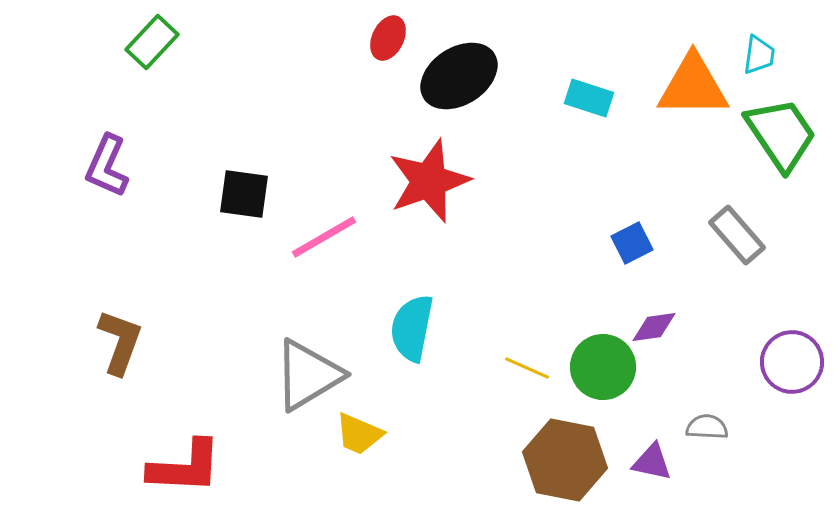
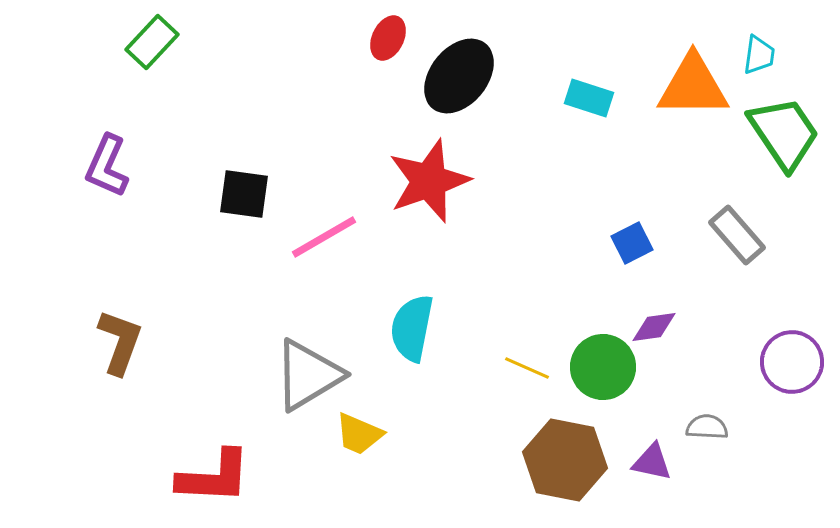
black ellipse: rotated 18 degrees counterclockwise
green trapezoid: moved 3 px right, 1 px up
red L-shape: moved 29 px right, 10 px down
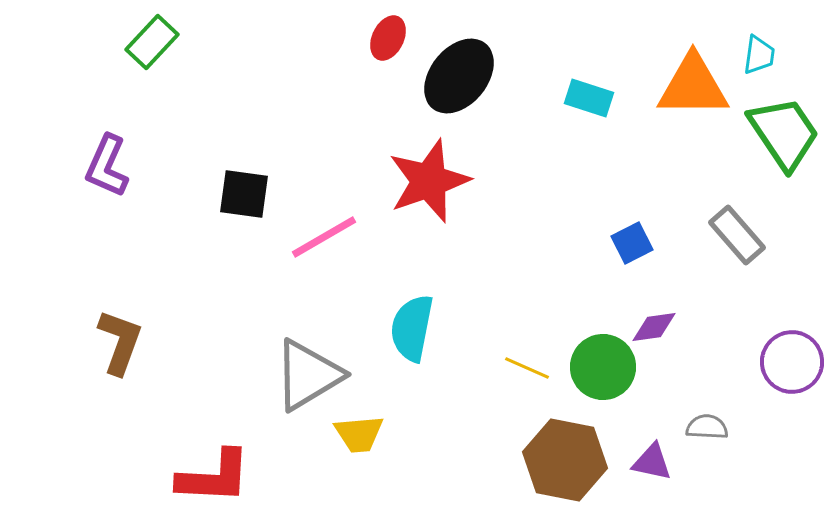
yellow trapezoid: rotated 28 degrees counterclockwise
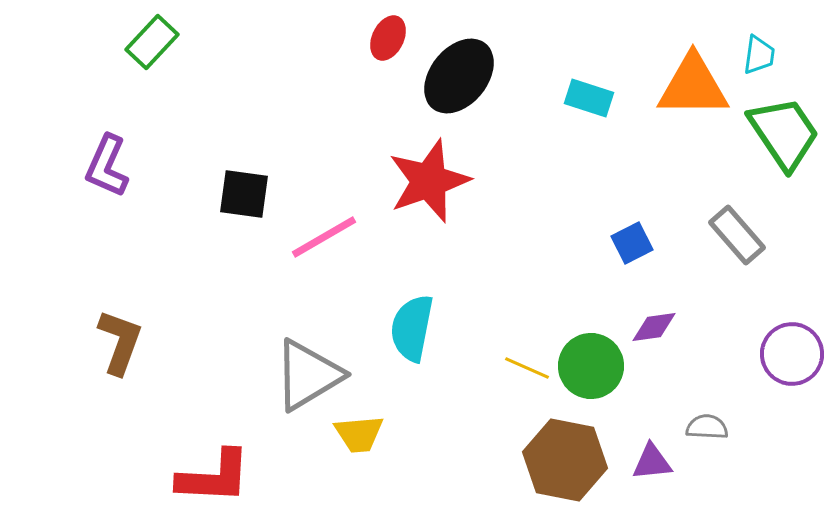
purple circle: moved 8 px up
green circle: moved 12 px left, 1 px up
purple triangle: rotated 18 degrees counterclockwise
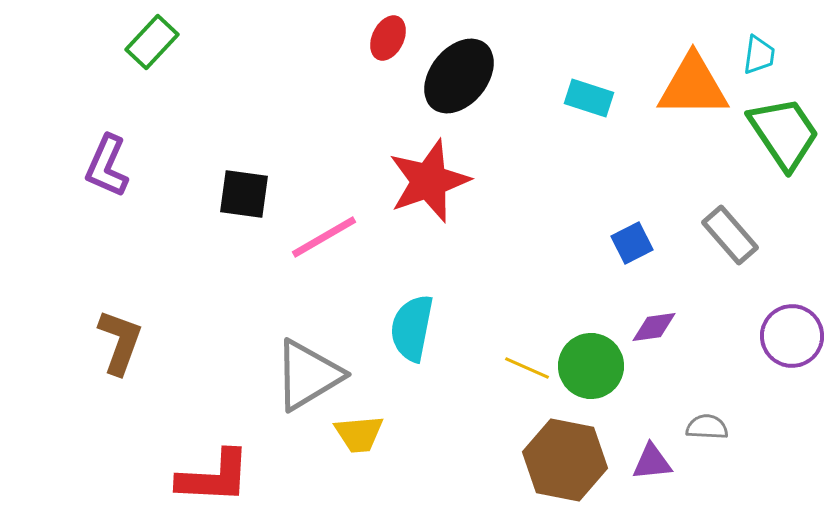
gray rectangle: moved 7 px left
purple circle: moved 18 px up
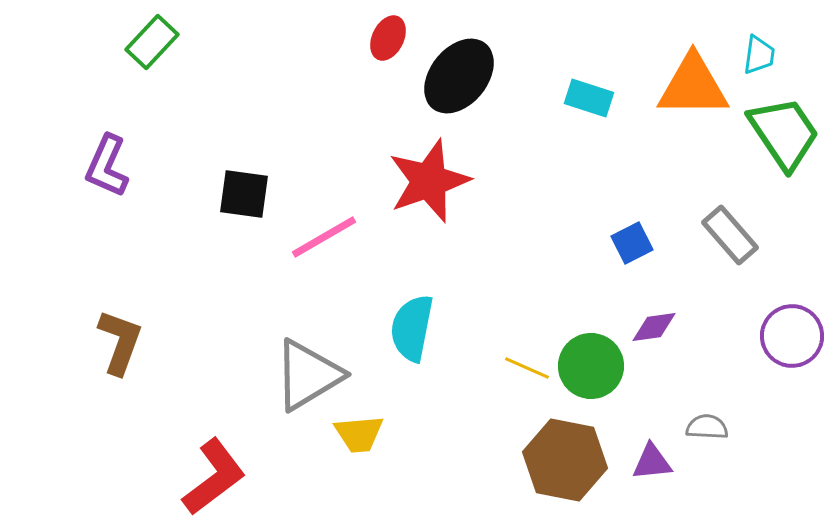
red L-shape: rotated 40 degrees counterclockwise
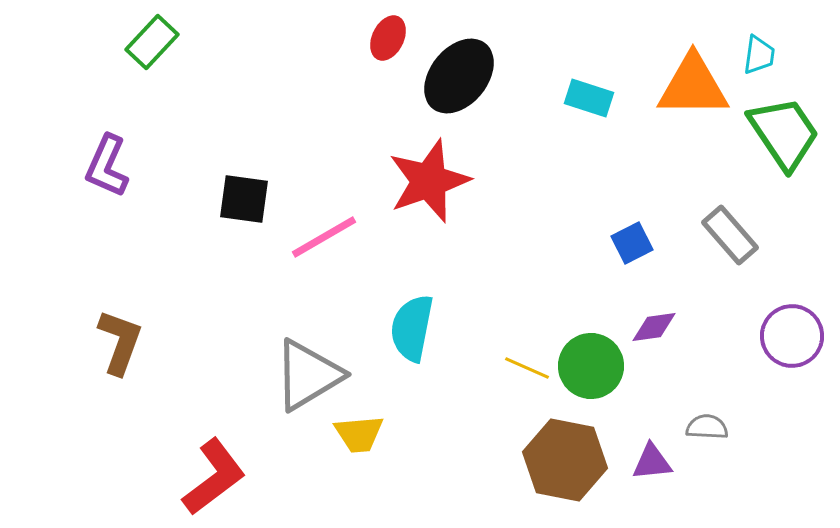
black square: moved 5 px down
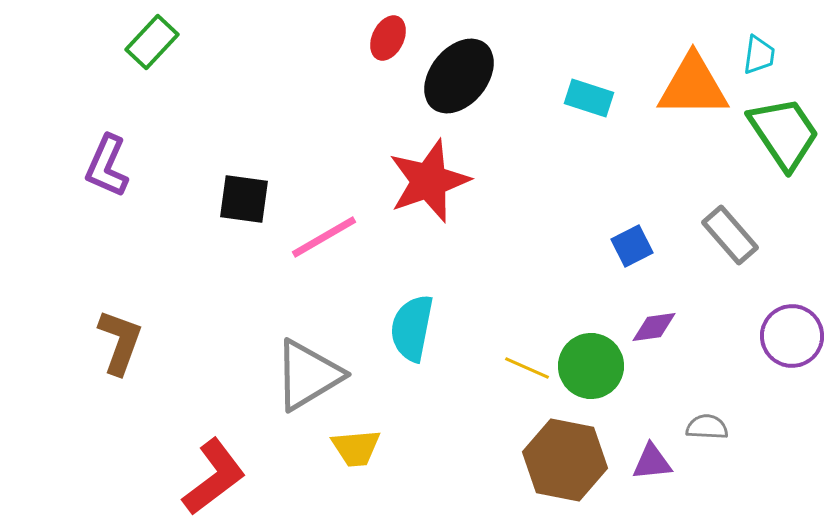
blue square: moved 3 px down
yellow trapezoid: moved 3 px left, 14 px down
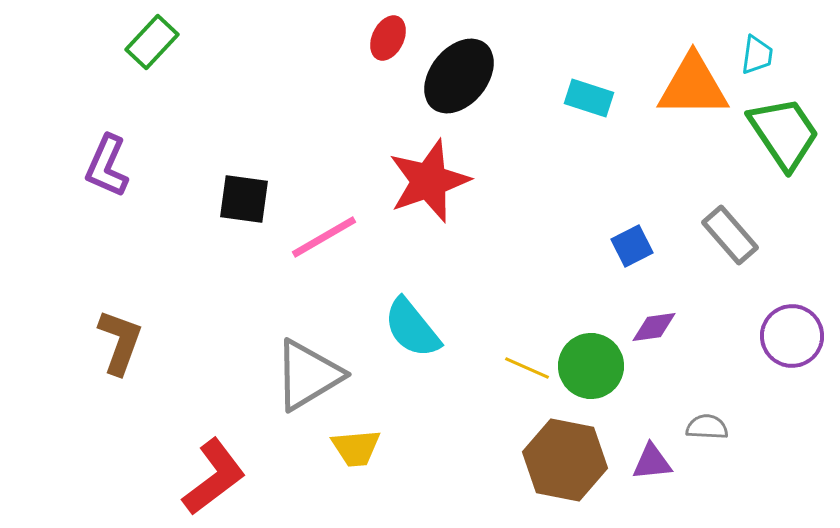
cyan trapezoid: moved 2 px left
cyan semicircle: rotated 50 degrees counterclockwise
